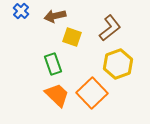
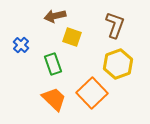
blue cross: moved 34 px down
brown L-shape: moved 5 px right, 3 px up; rotated 32 degrees counterclockwise
orange trapezoid: moved 3 px left, 4 px down
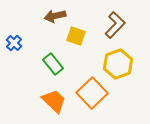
brown L-shape: rotated 24 degrees clockwise
yellow square: moved 4 px right, 1 px up
blue cross: moved 7 px left, 2 px up
green rectangle: rotated 20 degrees counterclockwise
orange trapezoid: moved 2 px down
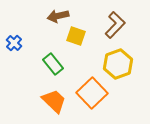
brown arrow: moved 3 px right
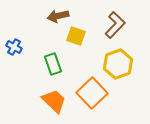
blue cross: moved 4 px down; rotated 14 degrees counterclockwise
green rectangle: rotated 20 degrees clockwise
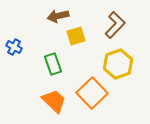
yellow square: rotated 36 degrees counterclockwise
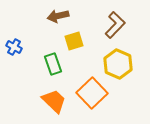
yellow square: moved 2 px left, 5 px down
yellow hexagon: rotated 16 degrees counterclockwise
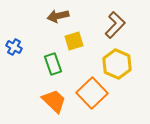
yellow hexagon: moved 1 px left
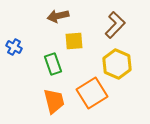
yellow square: rotated 12 degrees clockwise
orange square: rotated 12 degrees clockwise
orange trapezoid: rotated 32 degrees clockwise
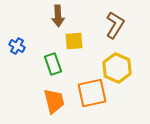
brown arrow: rotated 80 degrees counterclockwise
brown L-shape: rotated 12 degrees counterclockwise
blue cross: moved 3 px right, 1 px up
yellow hexagon: moved 4 px down
orange square: rotated 20 degrees clockwise
